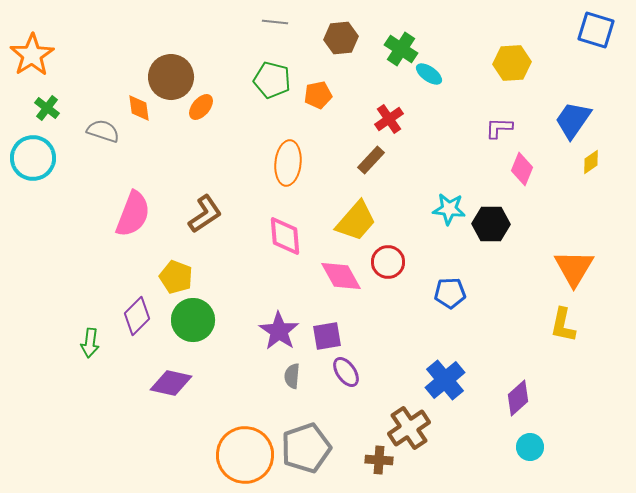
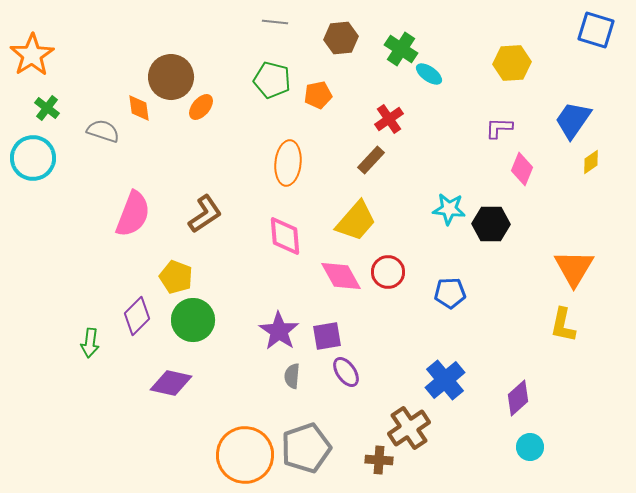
red circle at (388, 262): moved 10 px down
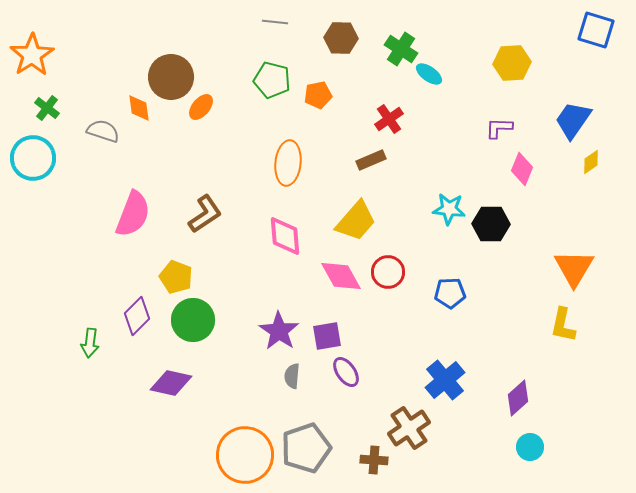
brown hexagon at (341, 38): rotated 8 degrees clockwise
brown rectangle at (371, 160): rotated 24 degrees clockwise
brown cross at (379, 460): moved 5 px left
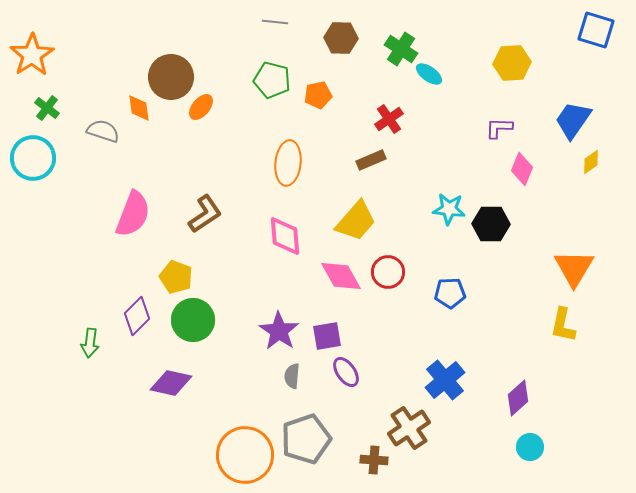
gray pentagon at (306, 448): moved 9 px up
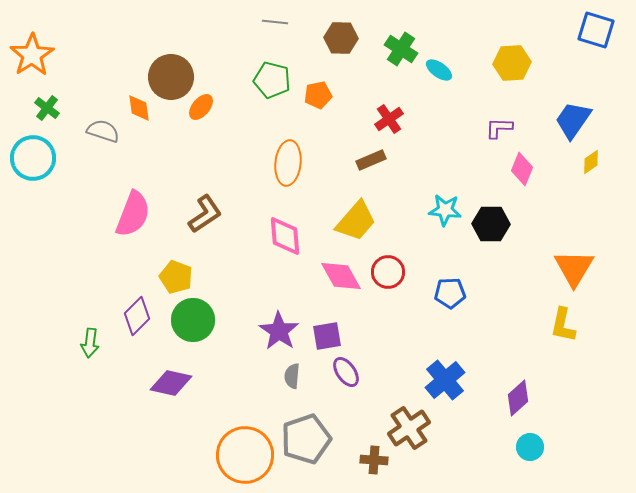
cyan ellipse at (429, 74): moved 10 px right, 4 px up
cyan star at (449, 209): moved 4 px left, 1 px down
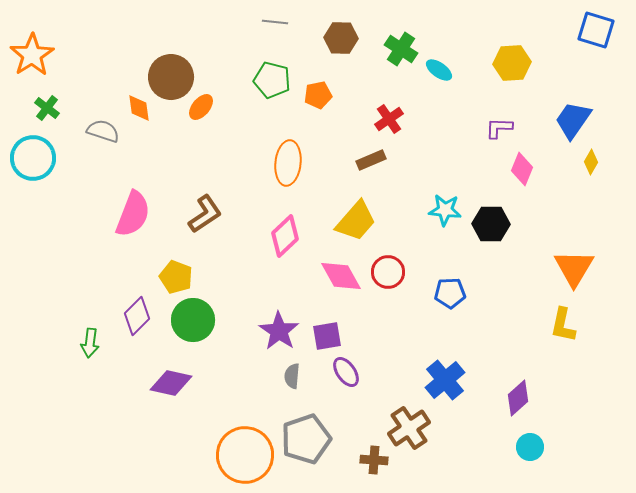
yellow diamond at (591, 162): rotated 25 degrees counterclockwise
pink diamond at (285, 236): rotated 51 degrees clockwise
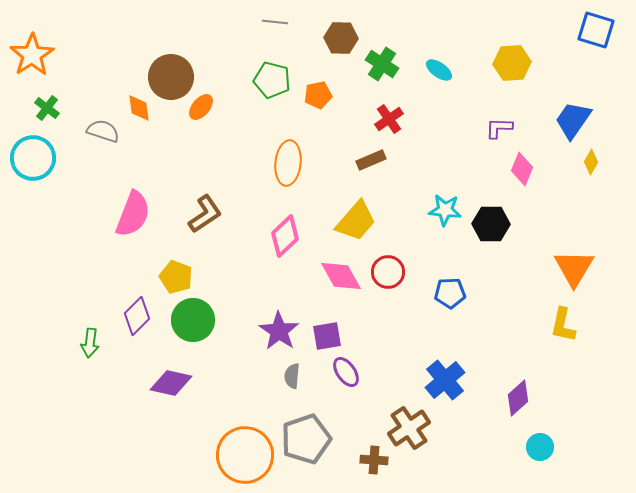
green cross at (401, 49): moved 19 px left, 15 px down
cyan circle at (530, 447): moved 10 px right
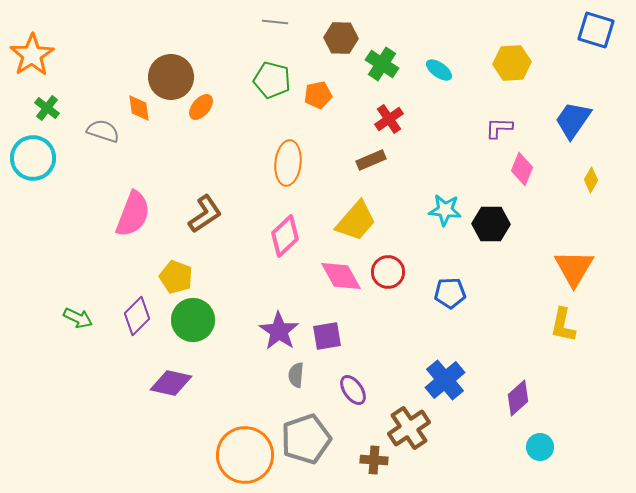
yellow diamond at (591, 162): moved 18 px down
green arrow at (90, 343): moved 12 px left, 25 px up; rotated 72 degrees counterclockwise
purple ellipse at (346, 372): moved 7 px right, 18 px down
gray semicircle at (292, 376): moved 4 px right, 1 px up
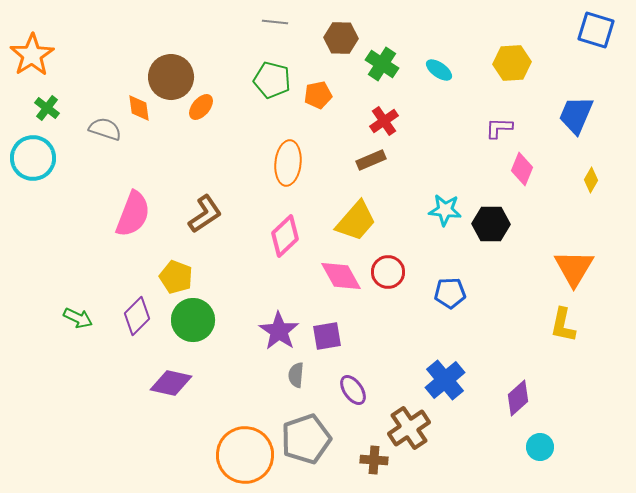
red cross at (389, 119): moved 5 px left, 2 px down
blue trapezoid at (573, 120): moved 3 px right, 5 px up; rotated 12 degrees counterclockwise
gray semicircle at (103, 131): moved 2 px right, 2 px up
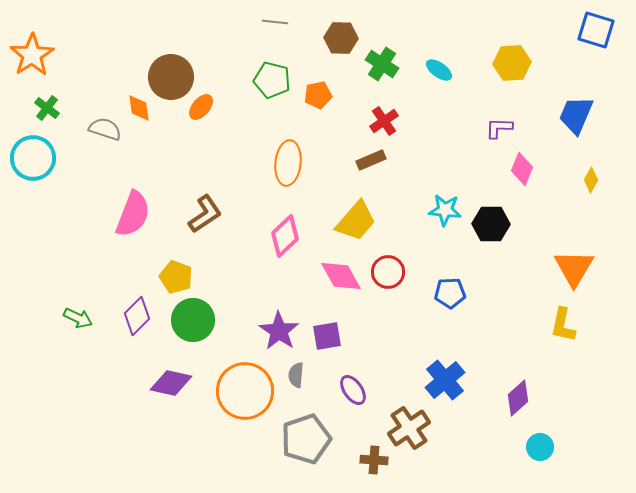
orange circle at (245, 455): moved 64 px up
